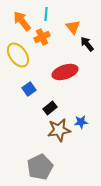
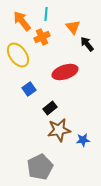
blue star: moved 2 px right, 18 px down
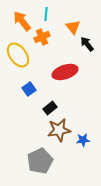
gray pentagon: moved 6 px up
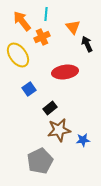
black arrow: rotated 14 degrees clockwise
red ellipse: rotated 10 degrees clockwise
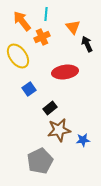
yellow ellipse: moved 1 px down
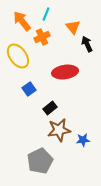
cyan line: rotated 16 degrees clockwise
